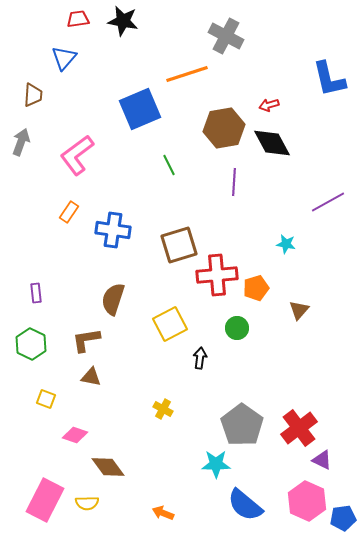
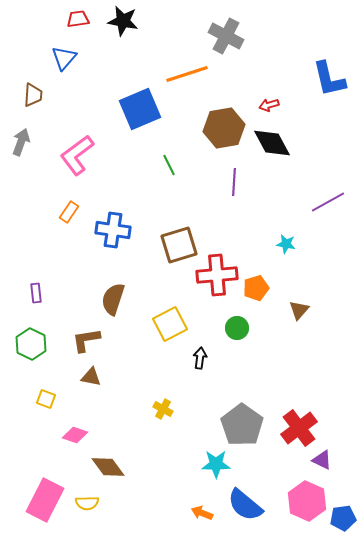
orange arrow at (163, 513): moved 39 px right
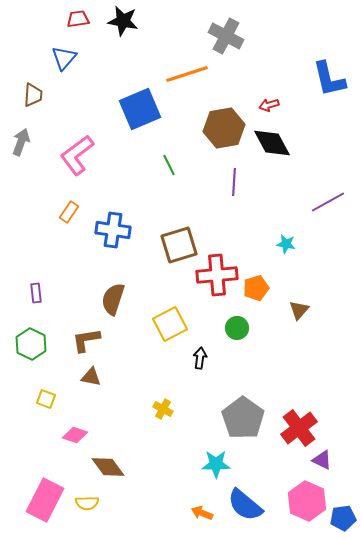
gray pentagon at (242, 425): moved 1 px right, 7 px up
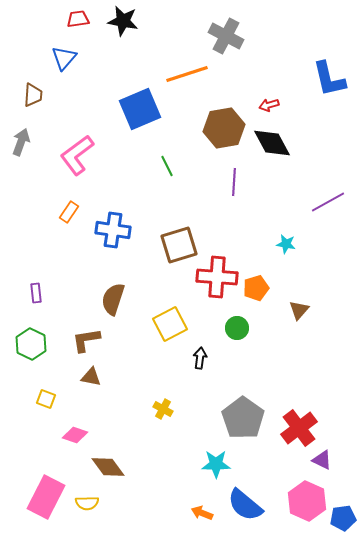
green line at (169, 165): moved 2 px left, 1 px down
red cross at (217, 275): moved 2 px down; rotated 9 degrees clockwise
pink rectangle at (45, 500): moved 1 px right, 3 px up
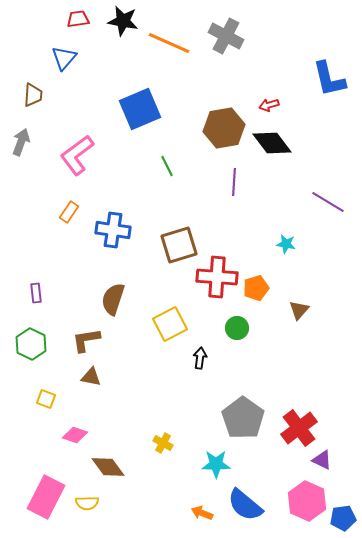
orange line at (187, 74): moved 18 px left, 31 px up; rotated 42 degrees clockwise
black diamond at (272, 143): rotated 9 degrees counterclockwise
purple line at (328, 202): rotated 60 degrees clockwise
yellow cross at (163, 409): moved 34 px down
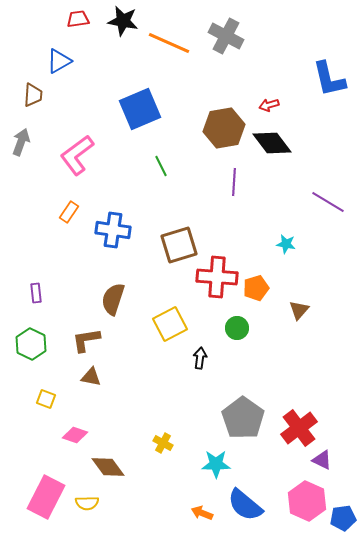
blue triangle at (64, 58): moved 5 px left, 3 px down; rotated 20 degrees clockwise
green line at (167, 166): moved 6 px left
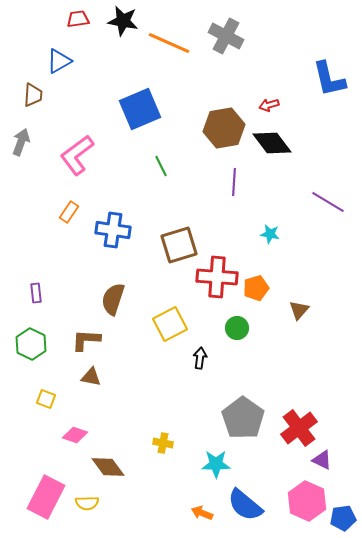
cyan star at (286, 244): moved 16 px left, 10 px up
brown L-shape at (86, 340): rotated 12 degrees clockwise
yellow cross at (163, 443): rotated 18 degrees counterclockwise
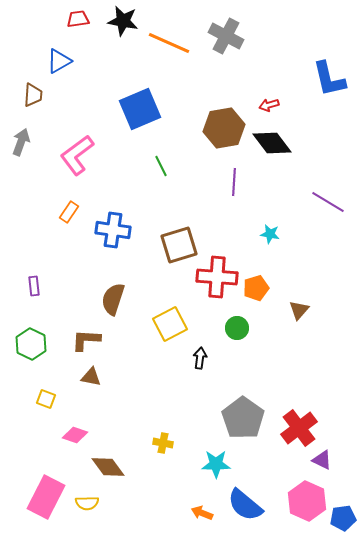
purple rectangle at (36, 293): moved 2 px left, 7 px up
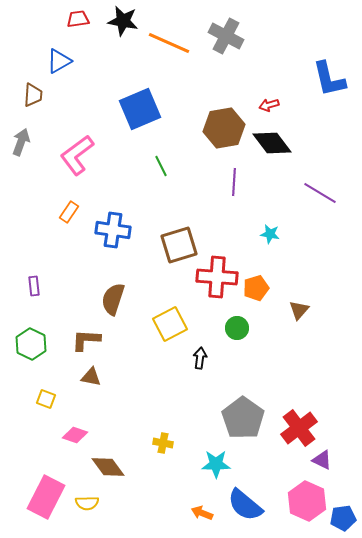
purple line at (328, 202): moved 8 px left, 9 px up
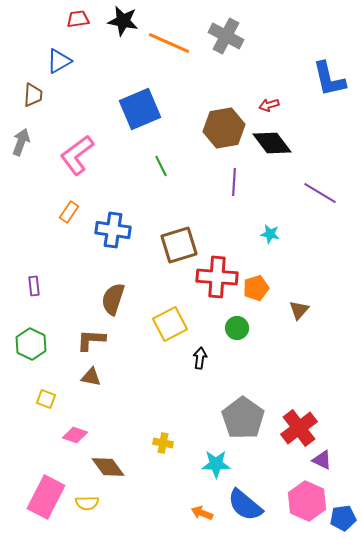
brown L-shape at (86, 340): moved 5 px right
